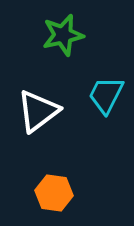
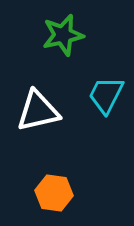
white triangle: rotated 24 degrees clockwise
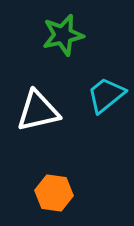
cyan trapezoid: rotated 24 degrees clockwise
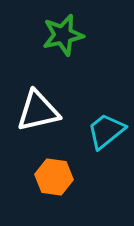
cyan trapezoid: moved 36 px down
orange hexagon: moved 16 px up
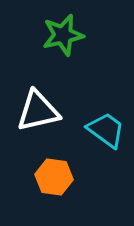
cyan trapezoid: moved 1 px up; rotated 75 degrees clockwise
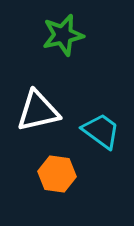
cyan trapezoid: moved 5 px left, 1 px down
orange hexagon: moved 3 px right, 3 px up
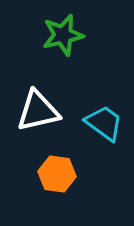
cyan trapezoid: moved 3 px right, 8 px up
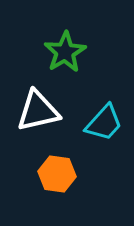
green star: moved 2 px right, 17 px down; rotated 18 degrees counterclockwise
cyan trapezoid: rotated 96 degrees clockwise
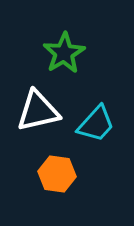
green star: moved 1 px left, 1 px down
cyan trapezoid: moved 8 px left, 1 px down
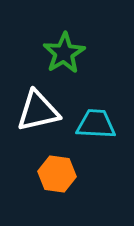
cyan trapezoid: rotated 129 degrees counterclockwise
